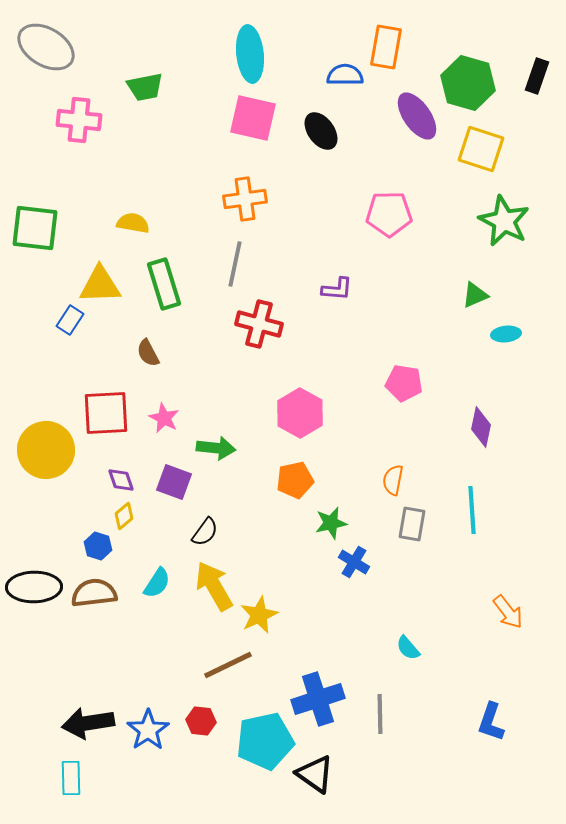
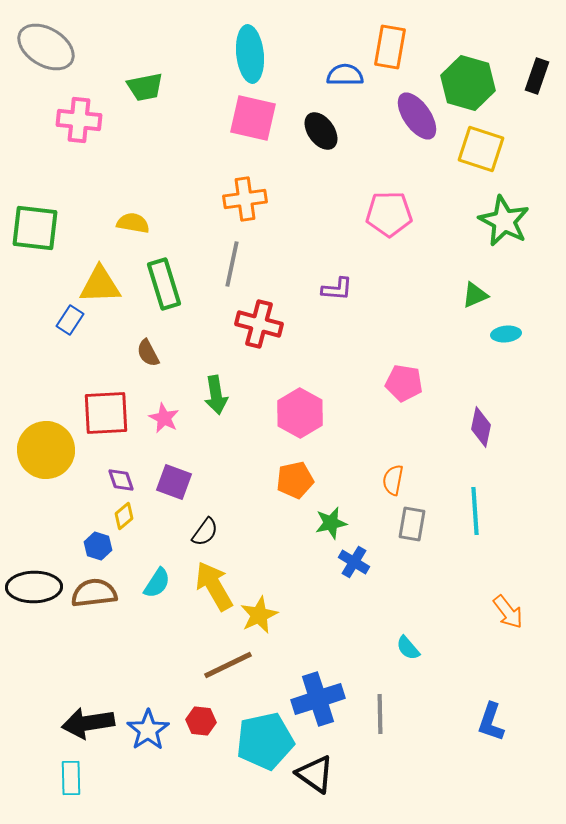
orange rectangle at (386, 47): moved 4 px right
gray line at (235, 264): moved 3 px left
green arrow at (216, 448): moved 53 px up; rotated 75 degrees clockwise
cyan line at (472, 510): moved 3 px right, 1 px down
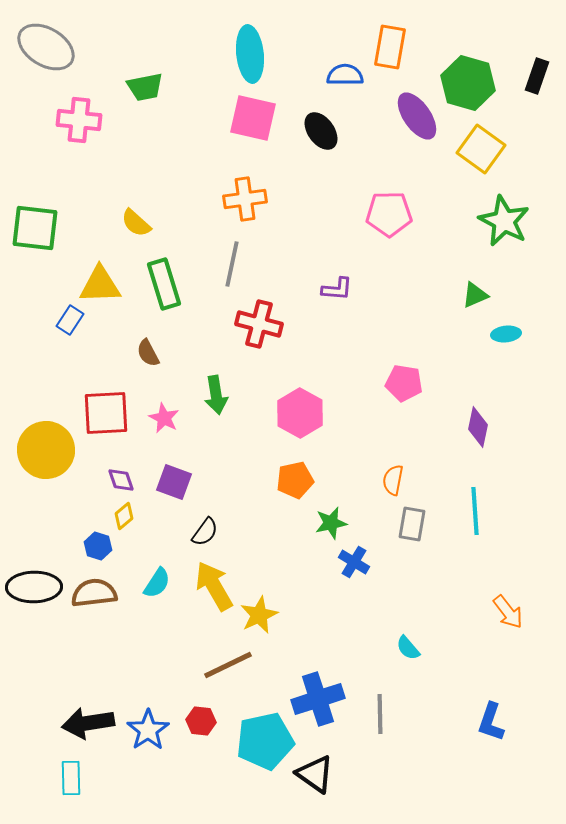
yellow square at (481, 149): rotated 18 degrees clockwise
yellow semicircle at (133, 223): moved 3 px right; rotated 148 degrees counterclockwise
purple diamond at (481, 427): moved 3 px left
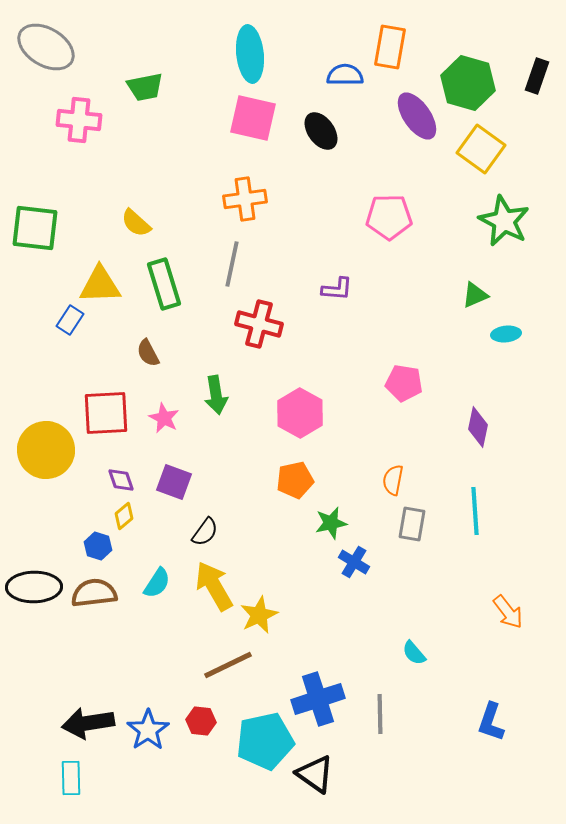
pink pentagon at (389, 214): moved 3 px down
cyan semicircle at (408, 648): moved 6 px right, 5 px down
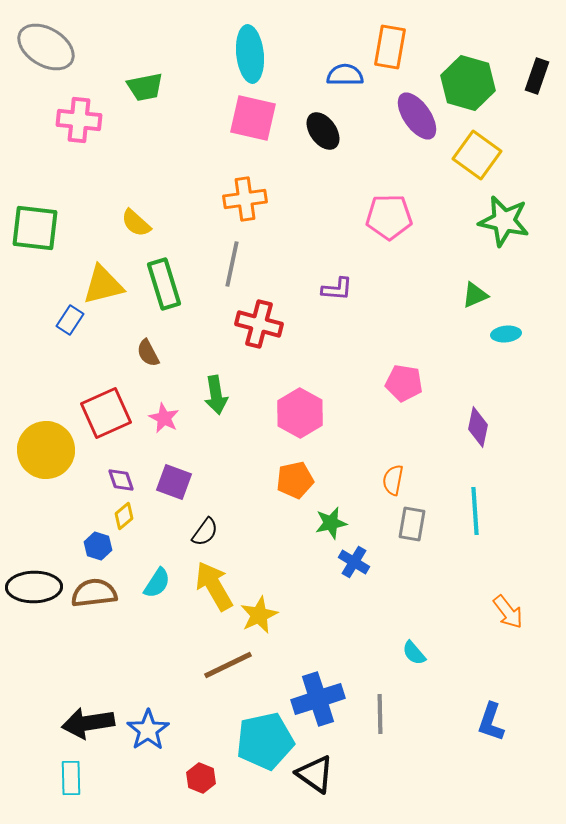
black ellipse at (321, 131): moved 2 px right
yellow square at (481, 149): moved 4 px left, 6 px down
green star at (504, 221): rotated 15 degrees counterclockwise
yellow triangle at (100, 285): moved 3 px right; rotated 12 degrees counterclockwise
red square at (106, 413): rotated 21 degrees counterclockwise
red hexagon at (201, 721): moved 57 px down; rotated 16 degrees clockwise
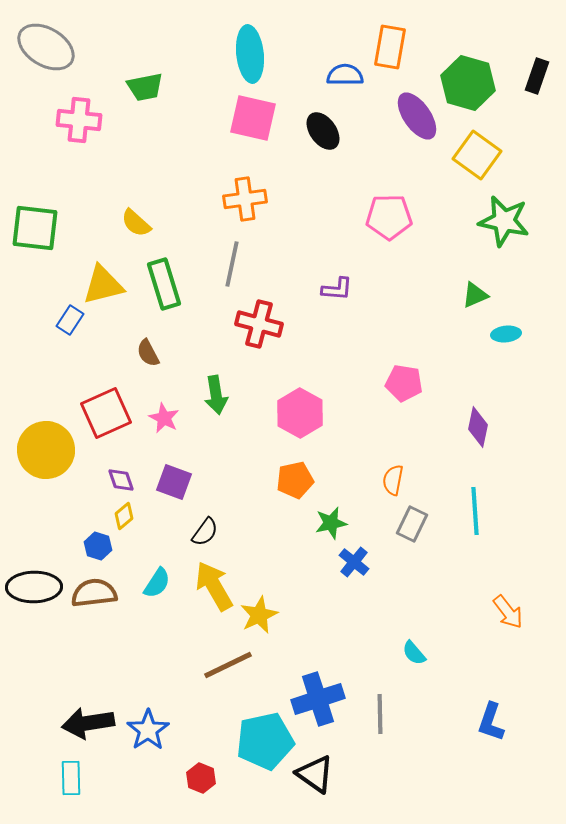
gray rectangle at (412, 524): rotated 16 degrees clockwise
blue cross at (354, 562): rotated 8 degrees clockwise
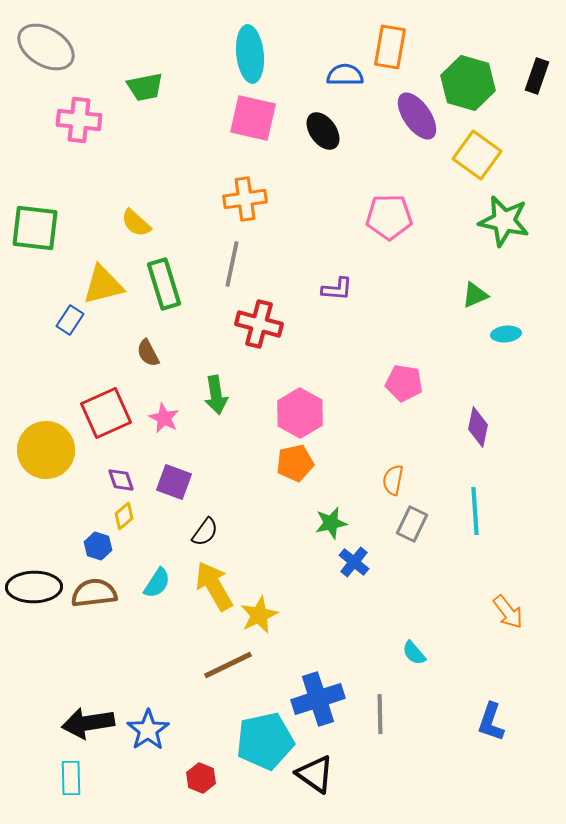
orange pentagon at (295, 480): moved 17 px up
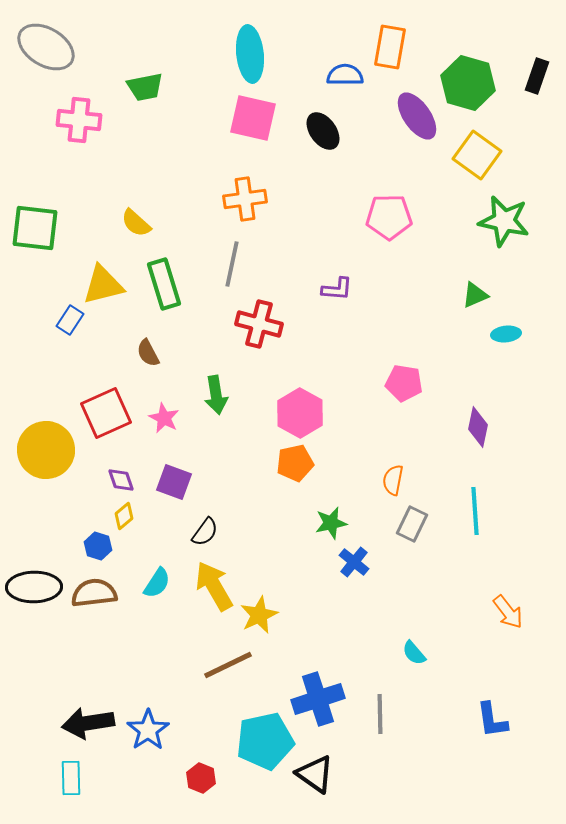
blue L-shape at (491, 722): moved 1 px right, 2 px up; rotated 27 degrees counterclockwise
